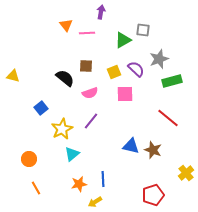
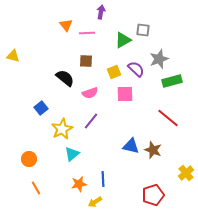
brown square: moved 5 px up
yellow triangle: moved 20 px up
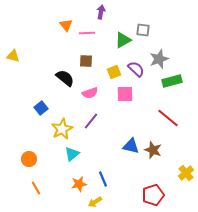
blue line: rotated 21 degrees counterclockwise
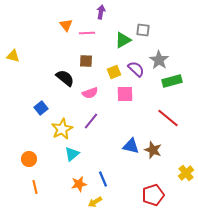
gray star: moved 1 px down; rotated 18 degrees counterclockwise
orange line: moved 1 px left, 1 px up; rotated 16 degrees clockwise
